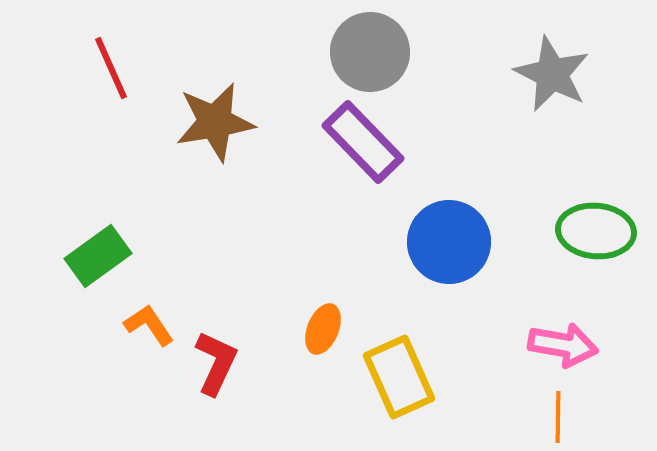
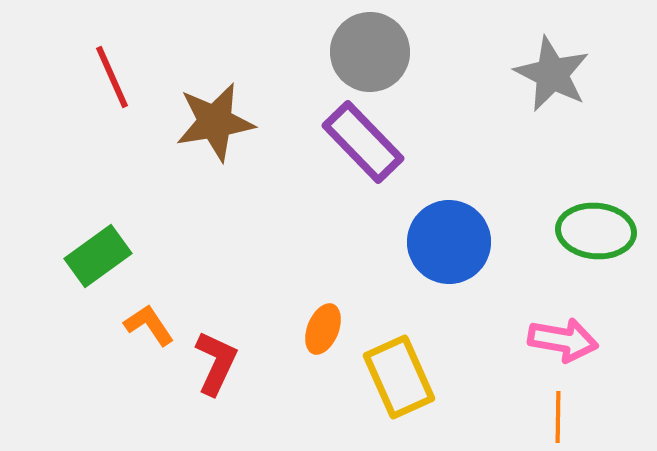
red line: moved 1 px right, 9 px down
pink arrow: moved 5 px up
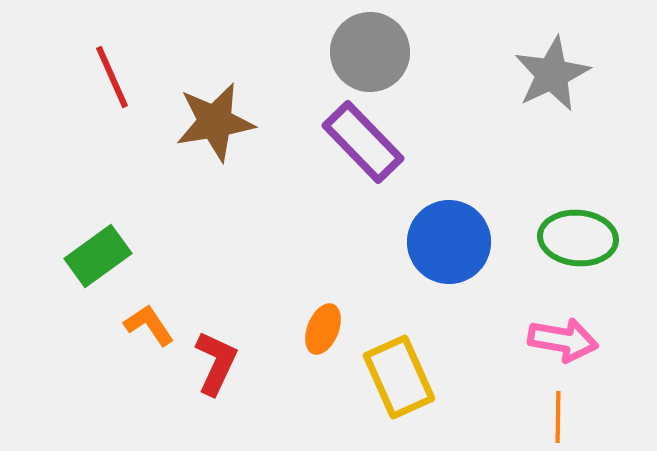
gray star: rotated 20 degrees clockwise
green ellipse: moved 18 px left, 7 px down
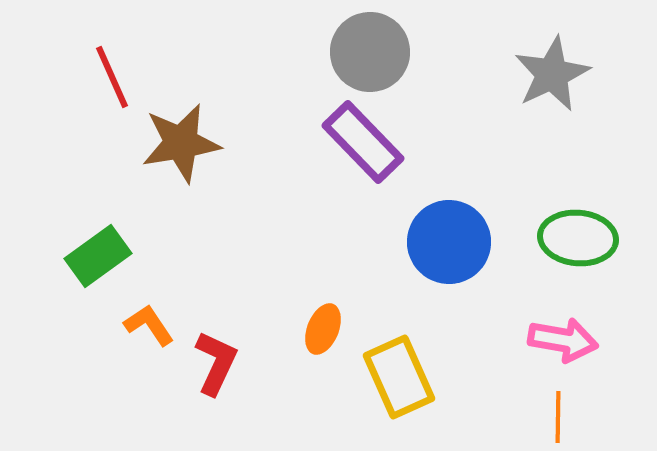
brown star: moved 34 px left, 21 px down
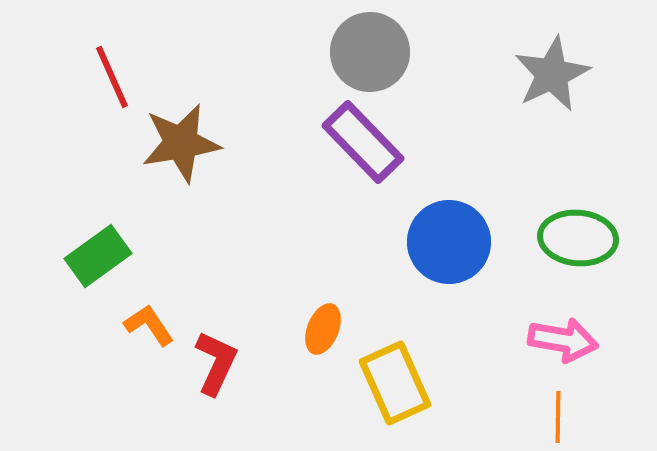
yellow rectangle: moved 4 px left, 6 px down
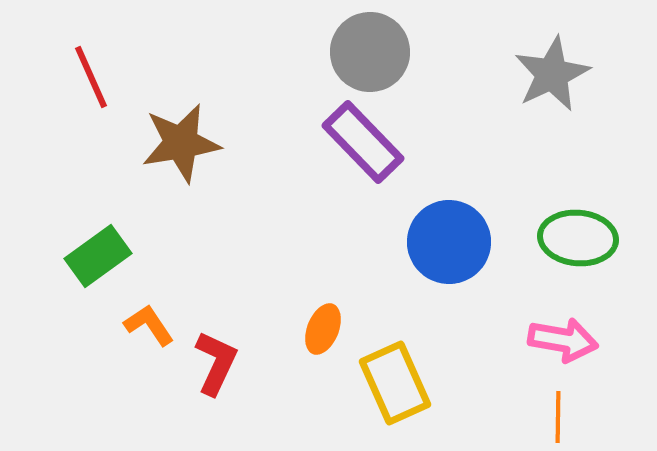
red line: moved 21 px left
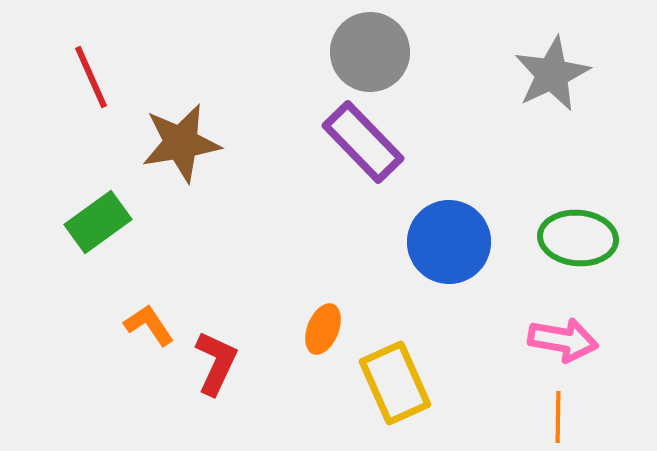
green rectangle: moved 34 px up
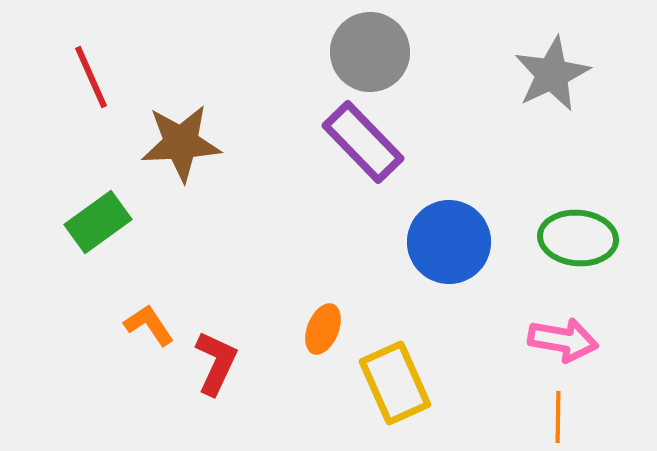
brown star: rotated 6 degrees clockwise
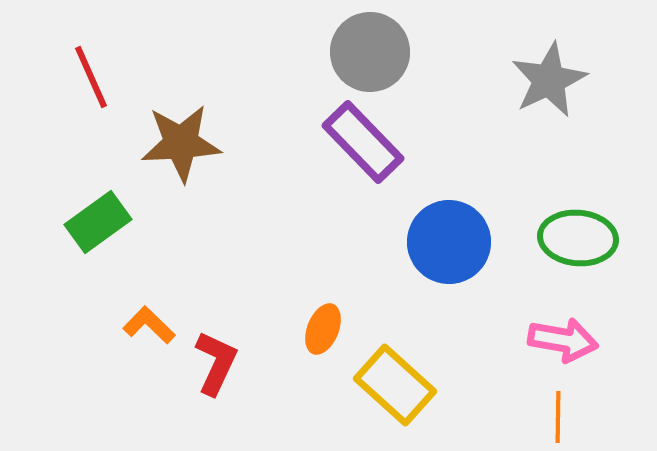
gray star: moved 3 px left, 6 px down
orange L-shape: rotated 12 degrees counterclockwise
yellow rectangle: moved 2 px down; rotated 24 degrees counterclockwise
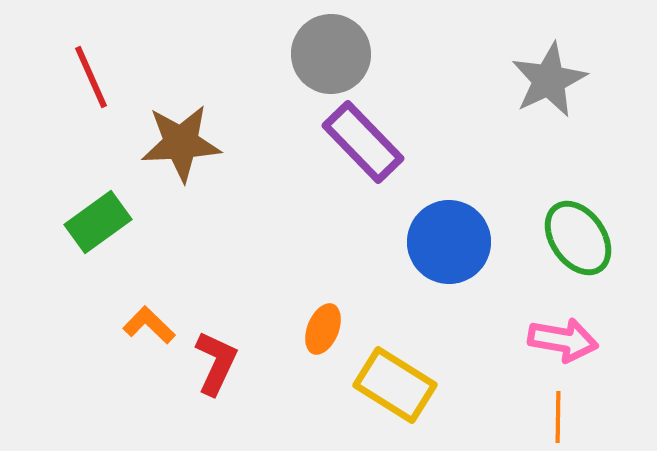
gray circle: moved 39 px left, 2 px down
green ellipse: rotated 50 degrees clockwise
yellow rectangle: rotated 10 degrees counterclockwise
